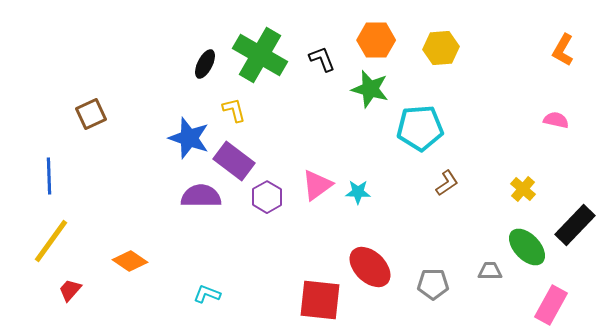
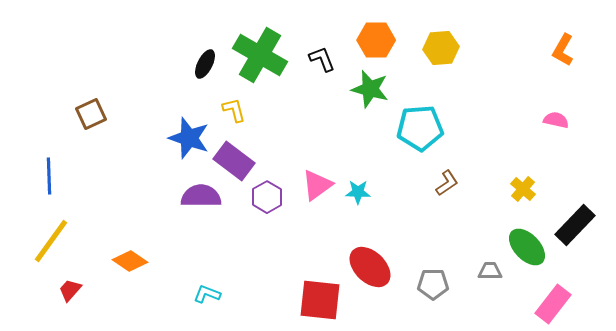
pink rectangle: moved 2 px right, 1 px up; rotated 9 degrees clockwise
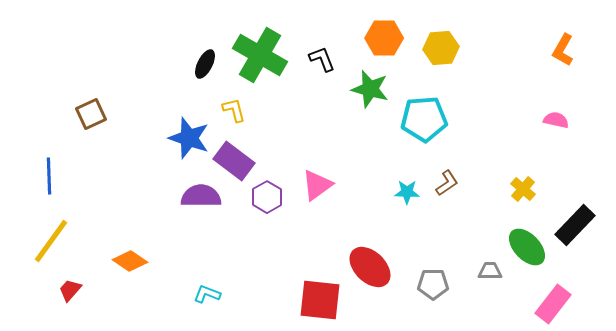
orange hexagon: moved 8 px right, 2 px up
cyan pentagon: moved 4 px right, 9 px up
cyan star: moved 49 px right
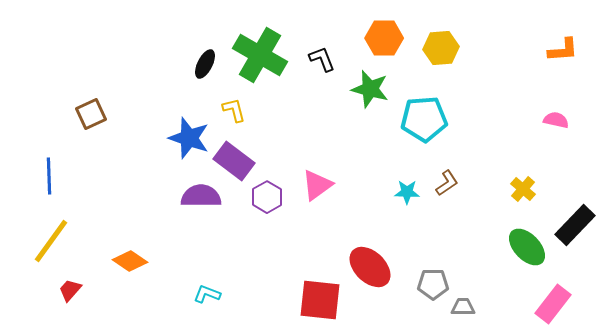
orange L-shape: rotated 124 degrees counterclockwise
gray trapezoid: moved 27 px left, 36 px down
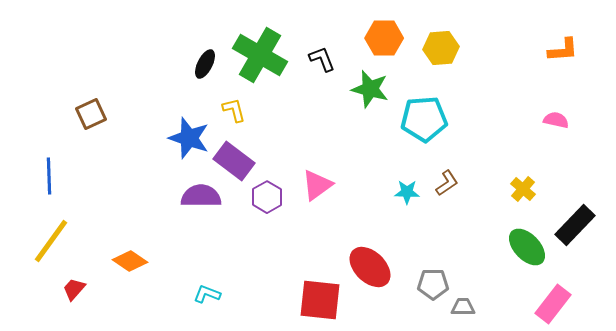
red trapezoid: moved 4 px right, 1 px up
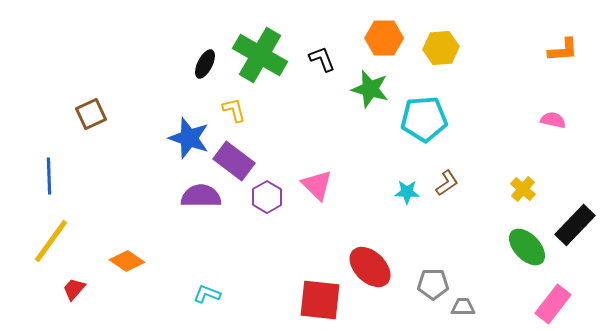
pink semicircle: moved 3 px left
pink triangle: rotated 40 degrees counterclockwise
orange diamond: moved 3 px left
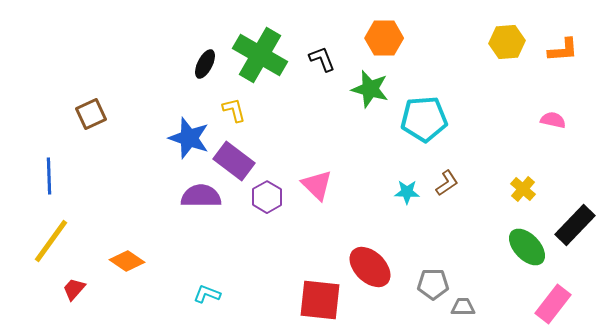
yellow hexagon: moved 66 px right, 6 px up
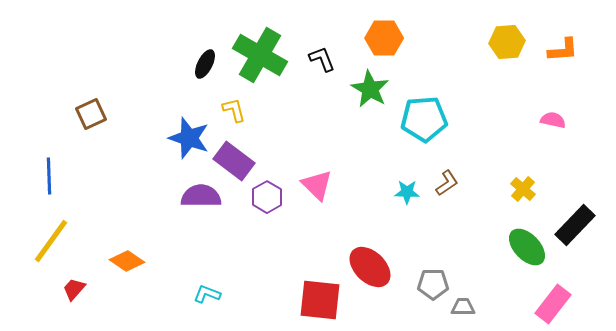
green star: rotated 15 degrees clockwise
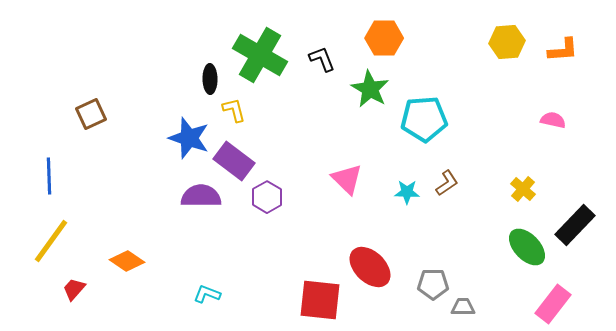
black ellipse: moved 5 px right, 15 px down; rotated 28 degrees counterclockwise
pink triangle: moved 30 px right, 6 px up
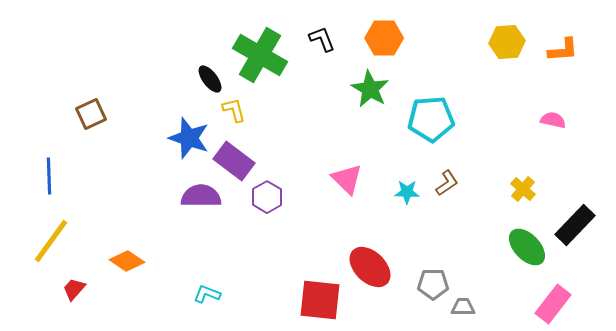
black L-shape: moved 20 px up
black ellipse: rotated 36 degrees counterclockwise
cyan pentagon: moved 7 px right
